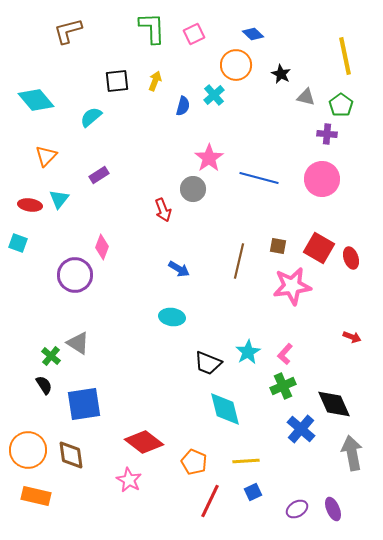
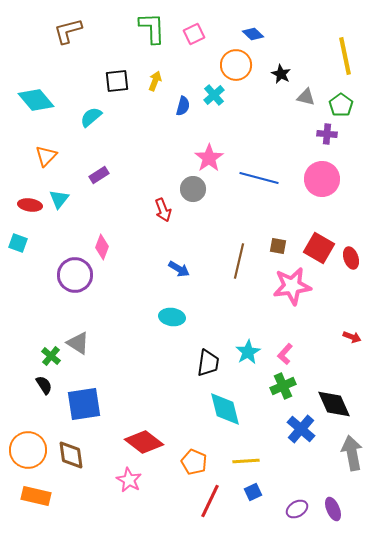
black trapezoid at (208, 363): rotated 104 degrees counterclockwise
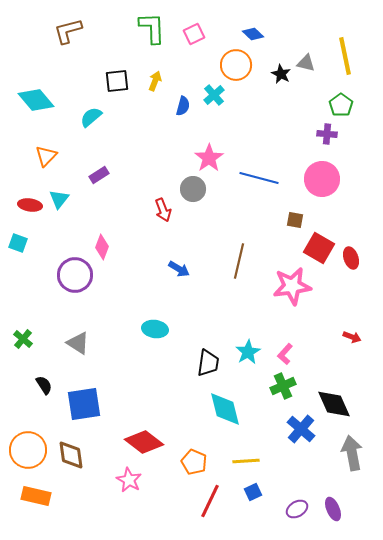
gray triangle at (306, 97): moved 34 px up
brown square at (278, 246): moved 17 px right, 26 px up
cyan ellipse at (172, 317): moved 17 px left, 12 px down
green cross at (51, 356): moved 28 px left, 17 px up
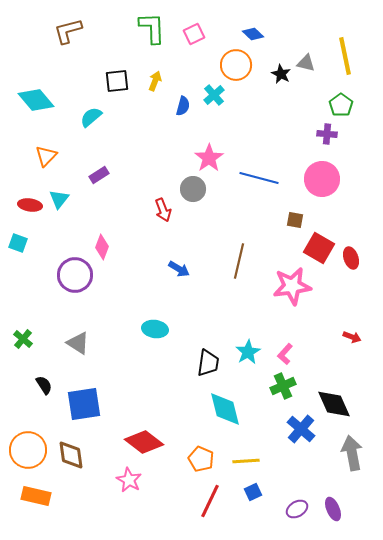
orange pentagon at (194, 462): moved 7 px right, 3 px up
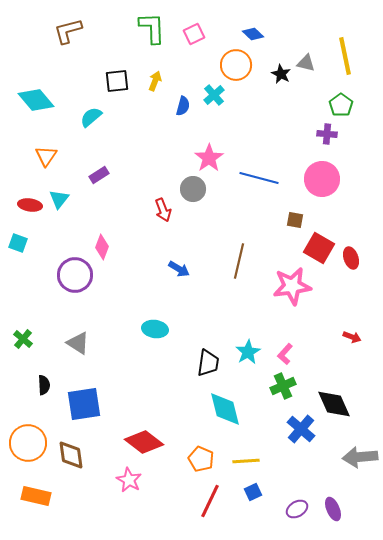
orange triangle at (46, 156): rotated 10 degrees counterclockwise
black semicircle at (44, 385): rotated 30 degrees clockwise
orange circle at (28, 450): moved 7 px up
gray arrow at (352, 453): moved 8 px right, 4 px down; rotated 84 degrees counterclockwise
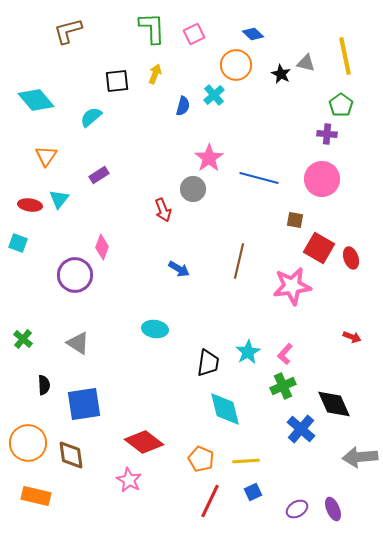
yellow arrow at (155, 81): moved 7 px up
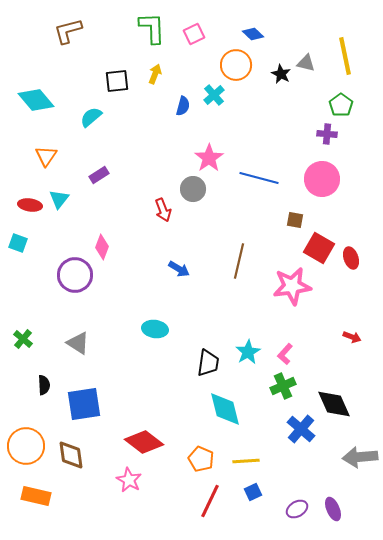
orange circle at (28, 443): moved 2 px left, 3 px down
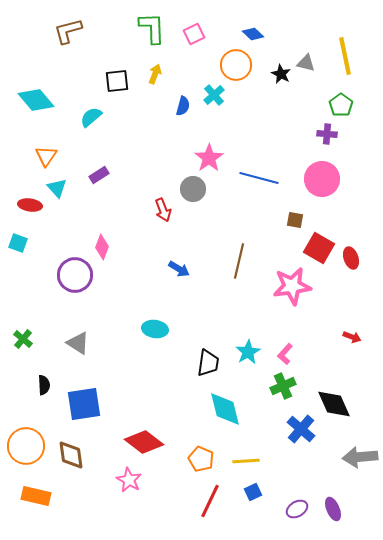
cyan triangle at (59, 199): moved 2 px left, 11 px up; rotated 20 degrees counterclockwise
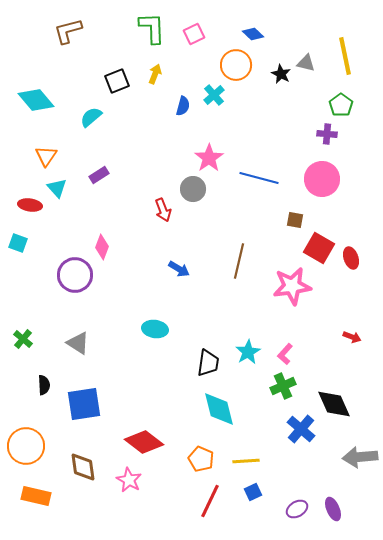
black square at (117, 81): rotated 15 degrees counterclockwise
cyan diamond at (225, 409): moved 6 px left
brown diamond at (71, 455): moved 12 px right, 12 px down
